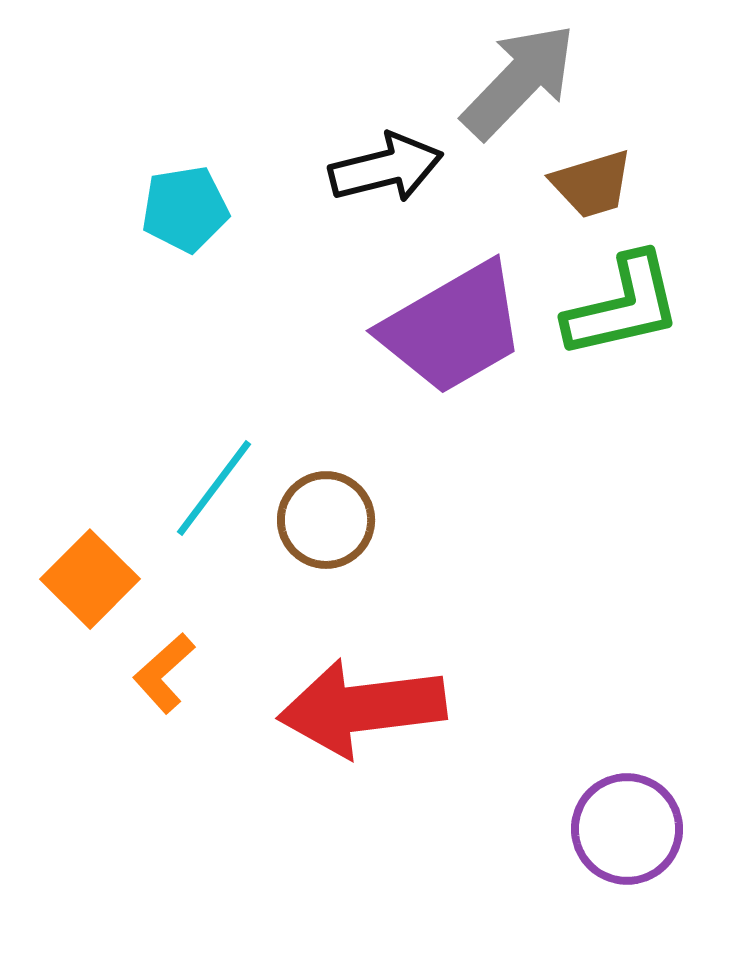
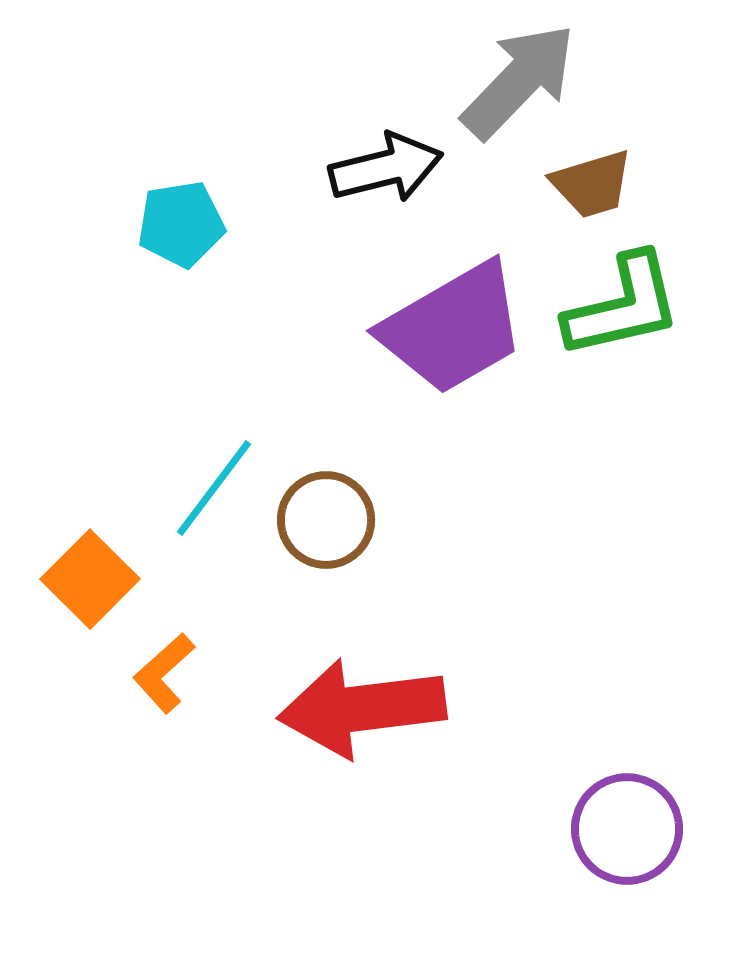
cyan pentagon: moved 4 px left, 15 px down
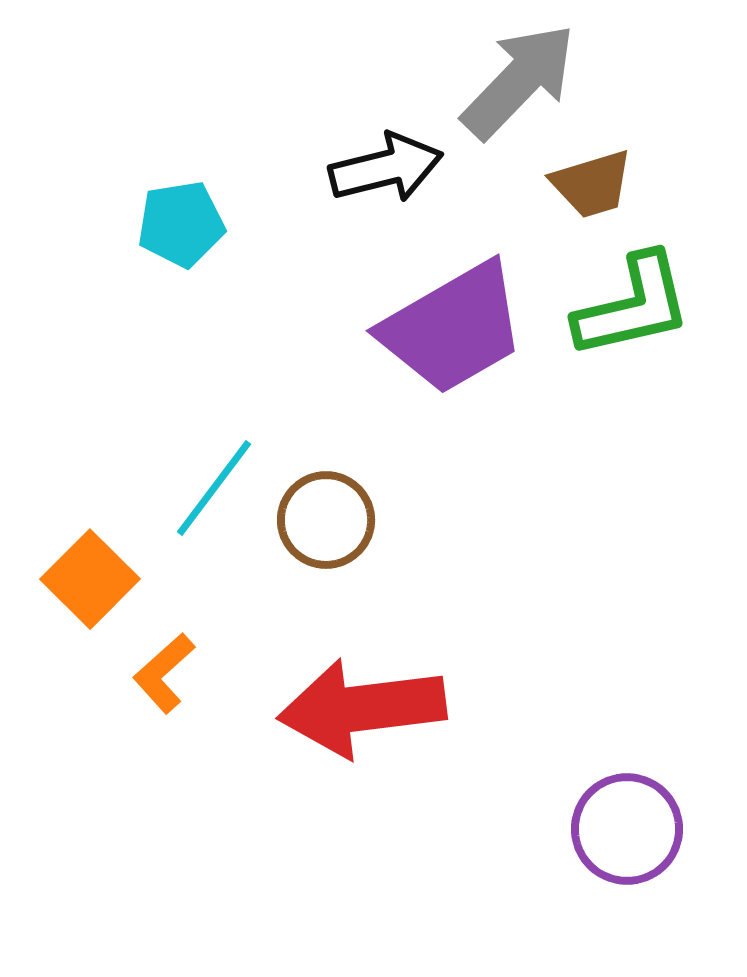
green L-shape: moved 10 px right
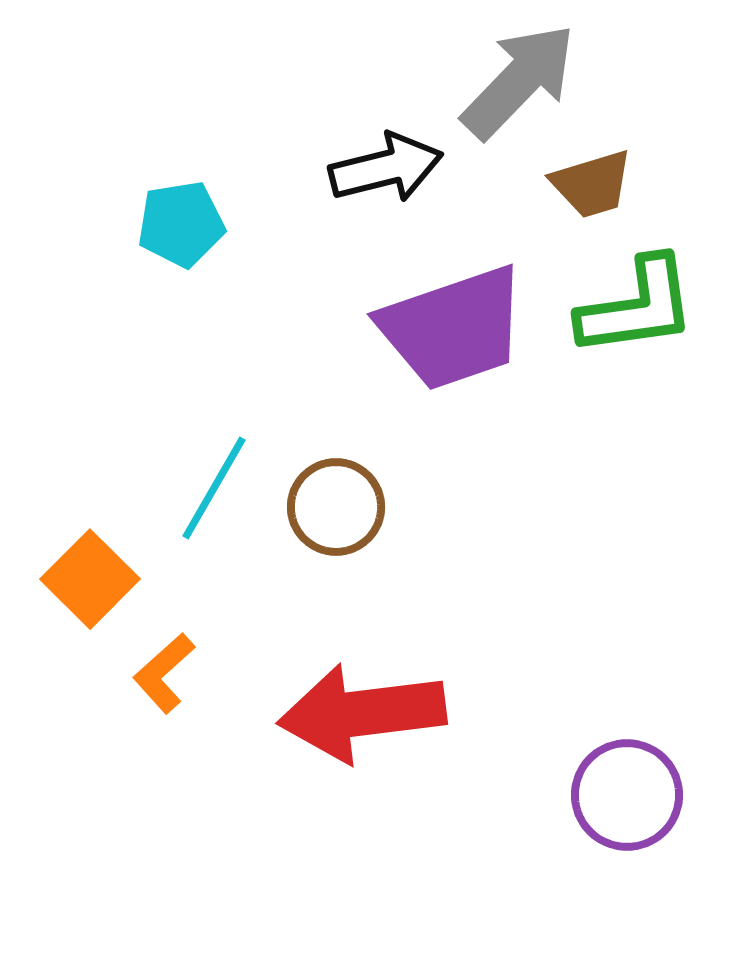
green L-shape: moved 4 px right, 1 px down; rotated 5 degrees clockwise
purple trapezoid: rotated 11 degrees clockwise
cyan line: rotated 7 degrees counterclockwise
brown circle: moved 10 px right, 13 px up
red arrow: moved 5 px down
purple circle: moved 34 px up
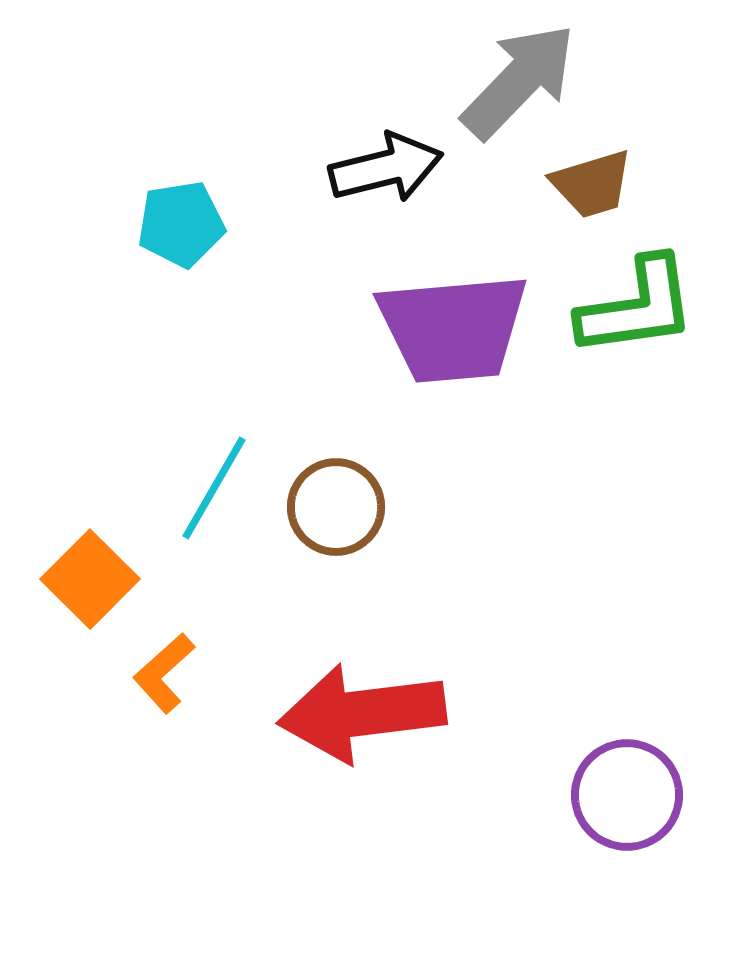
purple trapezoid: rotated 14 degrees clockwise
